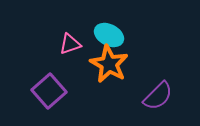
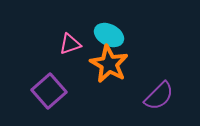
purple semicircle: moved 1 px right
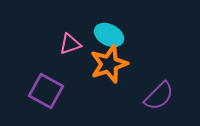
orange star: rotated 24 degrees clockwise
purple square: moved 3 px left; rotated 20 degrees counterclockwise
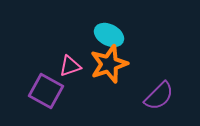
pink triangle: moved 22 px down
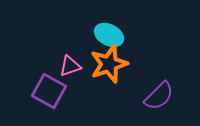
purple square: moved 3 px right
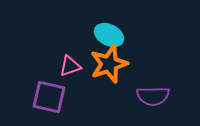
purple square: moved 6 px down; rotated 16 degrees counterclockwise
purple semicircle: moved 6 px left; rotated 44 degrees clockwise
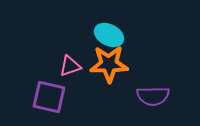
orange star: rotated 18 degrees clockwise
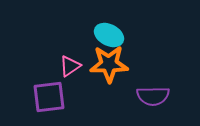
pink triangle: rotated 15 degrees counterclockwise
purple square: rotated 20 degrees counterclockwise
